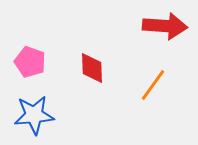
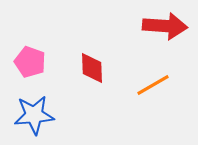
orange line: rotated 24 degrees clockwise
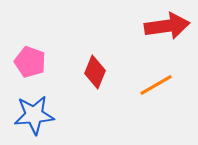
red arrow: moved 2 px right; rotated 12 degrees counterclockwise
red diamond: moved 3 px right, 4 px down; rotated 24 degrees clockwise
orange line: moved 3 px right
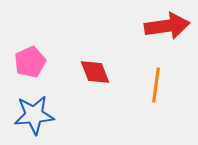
pink pentagon: rotated 28 degrees clockwise
red diamond: rotated 44 degrees counterclockwise
orange line: rotated 52 degrees counterclockwise
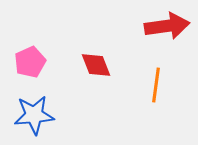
red diamond: moved 1 px right, 7 px up
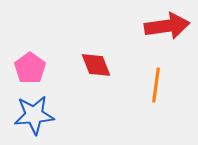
pink pentagon: moved 6 px down; rotated 12 degrees counterclockwise
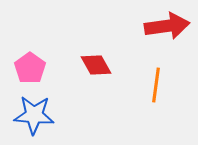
red diamond: rotated 8 degrees counterclockwise
blue star: rotated 9 degrees clockwise
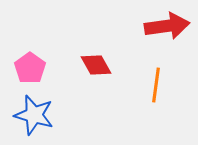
blue star: rotated 12 degrees clockwise
